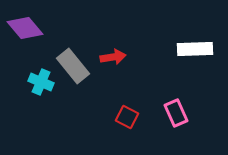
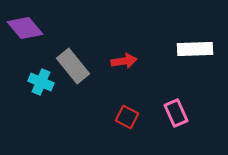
red arrow: moved 11 px right, 4 px down
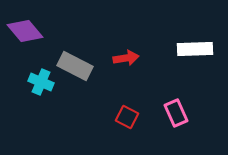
purple diamond: moved 3 px down
red arrow: moved 2 px right, 3 px up
gray rectangle: moved 2 px right; rotated 24 degrees counterclockwise
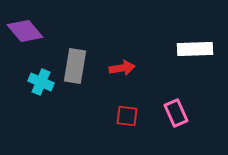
red arrow: moved 4 px left, 10 px down
gray rectangle: rotated 72 degrees clockwise
red square: moved 1 px up; rotated 20 degrees counterclockwise
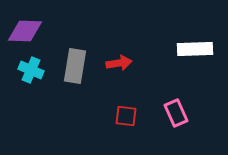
purple diamond: rotated 48 degrees counterclockwise
red arrow: moved 3 px left, 5 px up
cyan cross: moved 10 px left, 12 px up
red square: moved 1 px left
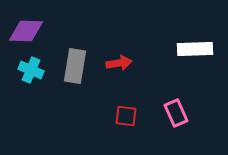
purple diamond: moved 1 px right
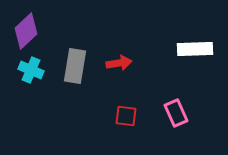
purple diamond: rotated 45 degrees counterclockwise
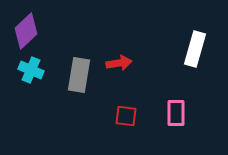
white rectangle: rotated 72 degrees counterclockwise
gray rectangle: moved 4 px right, 9 px down
pink rectangle: rotated 24 degrees clockwise
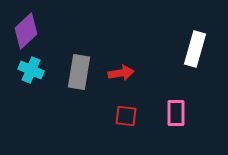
red arrow: moved 2 px right, 10 px down
gray rectangle: moved 3 px up
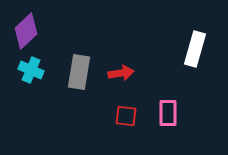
pink rectangle: moved 8 px left
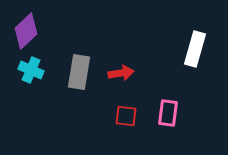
pink rectangle: rotated 8 degrees clockwise
